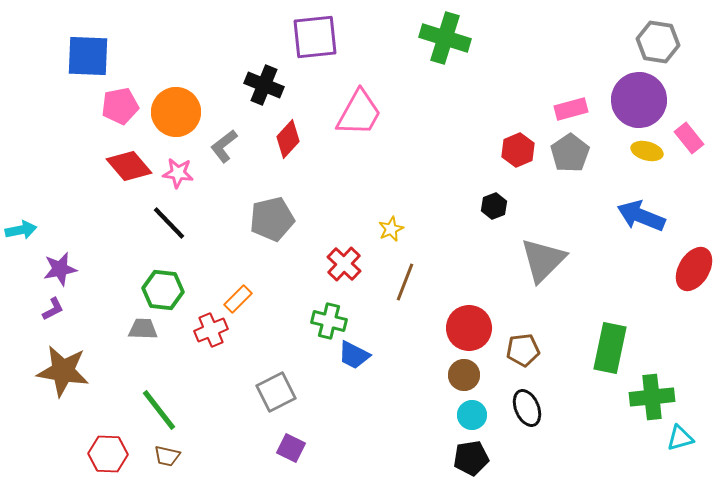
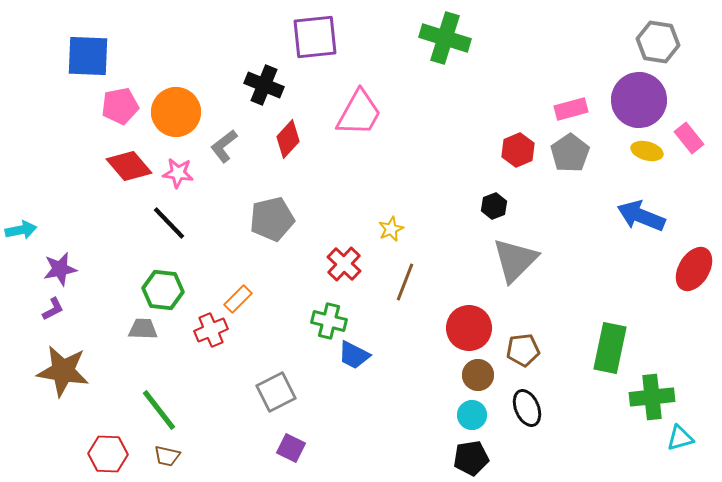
gray triangle at (543, 260): moved 28 px left
brown circle at (464, 375): moved 14 px right
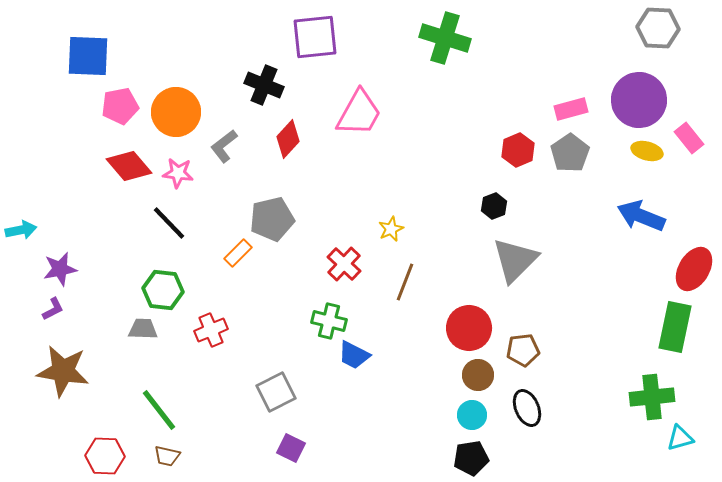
gray hexagon at (658, 42): moved 14 px up; rotated 6 degrees counterclockwise
orange rectangle at (238, 299): moved 46 px up
green rectangle at (610, 348): moved 65 px right, 21 px up
red hexagon at (108, 454): moved 3 px left, 2 px down
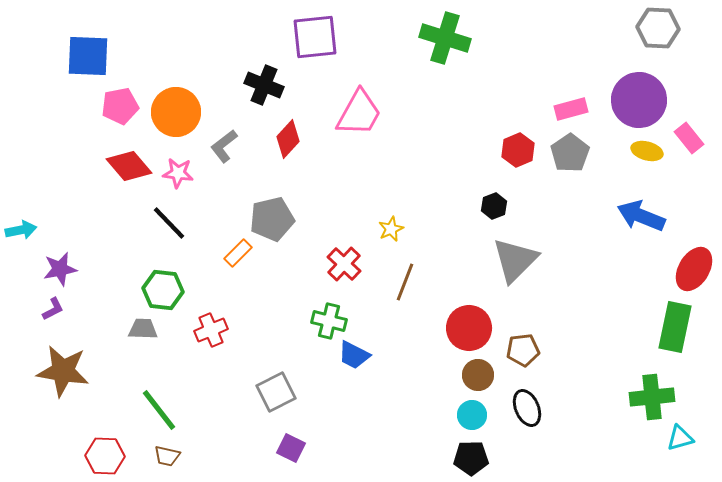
black pentagon at (471, 458): rotated 8 degrees clockwise
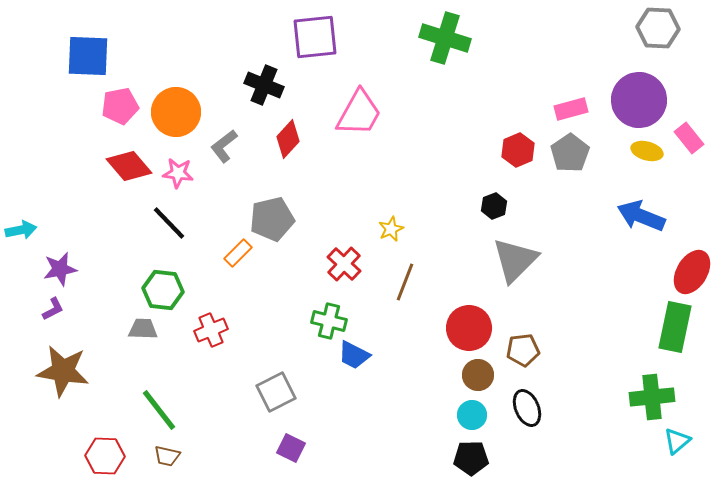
red ellipse at (694, 269): moved 2 px left, 3 px down
cyan triangle at (680, 438): moved 3 px left, 3 px down; rotated 24 degrees counterclockwise
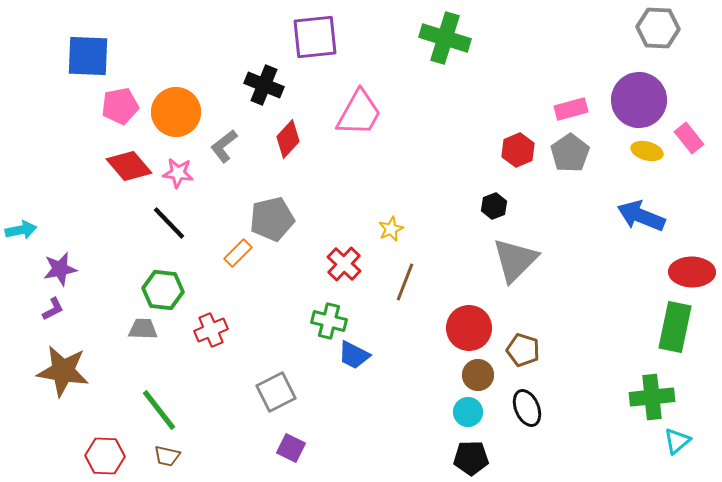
red ellipse at (692, 272): rotated 60 degrees clockwise
brown pentagon at (523, 350): rotated 24 degrees clockwise
cyan circle at (472, 415): moved 4 px left, 3 px up
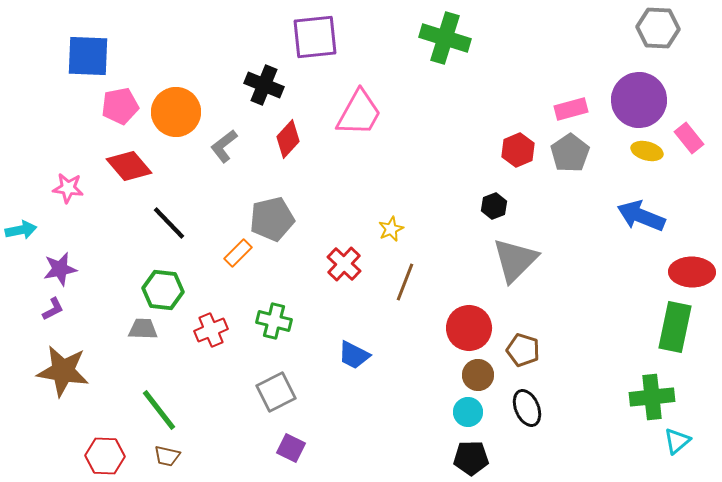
pink star at (178, 173): moved 110 px left, 15 px down
green cross at (329, 321): moved 55 px left
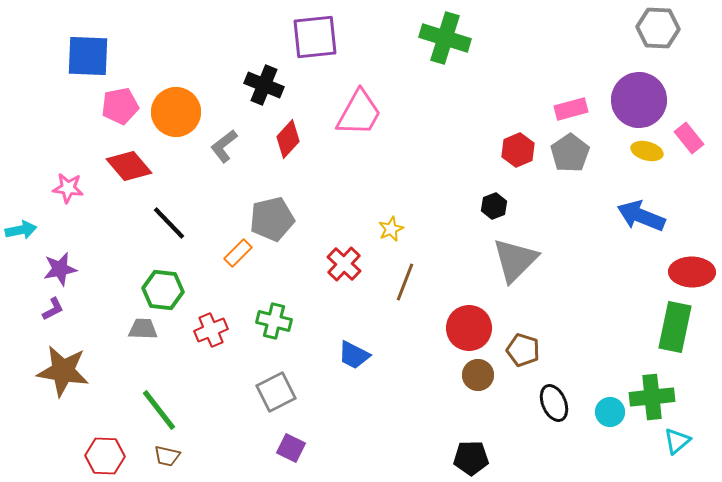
black ellipse at (527, 408): moved 27 px right, 5 px up
cyan circle at (468, 412): moved 142 px right
